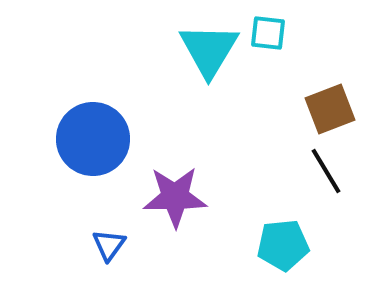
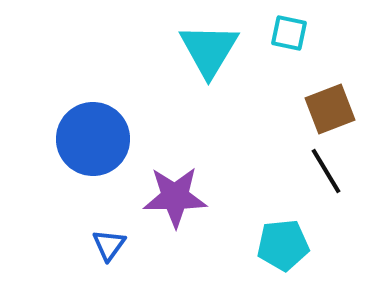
cyan square: moved 21 px right; rotated 6 degrees clockwise
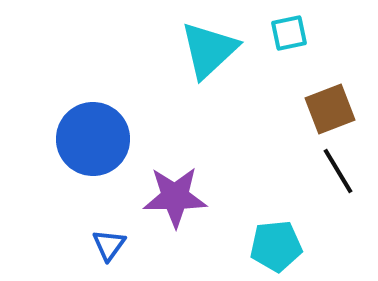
cyan square: rotated 24 degrees counterclockwise
cyan triangle: rotated 16 degrees clockwise
black line: moved 12 px right
cyan pentagon: moved 7 px left, 1 px down
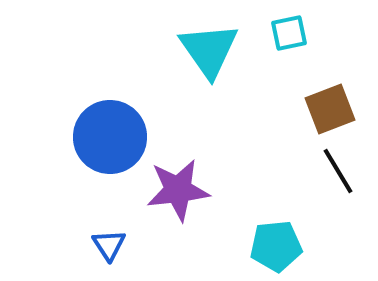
cyan triangle: rotated 22 degrees counterclockwise
blue circle: moved 17 px right, 2 px up
purple star: moved 3 px right, 7 px up; rotated 6 degrees counterclockwise
blue triangle: rotated 9 degrees counterclockwise
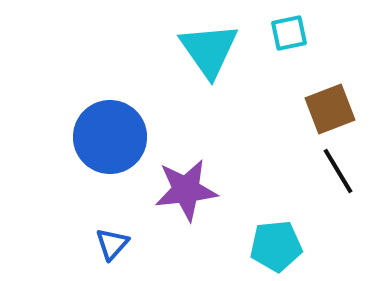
purple star: moved 8 px right
blue triangle: moved 3 px right, 1 px up; rotated 15 degrees clockwise
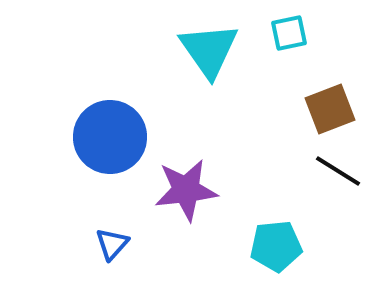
black line: rotated 27 degrees counterclockwise
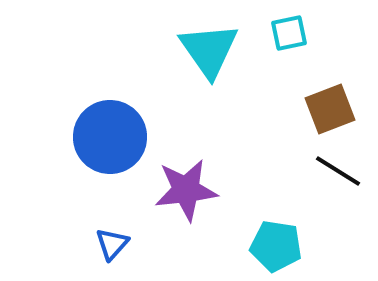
cyan pentagon: rotated 15 degrees clockwise
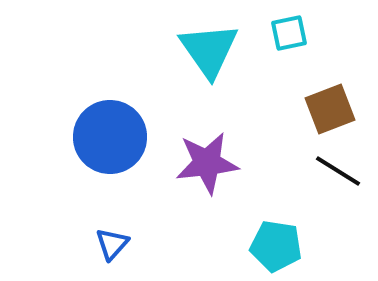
purple star: moved 21 px right, 27 px up
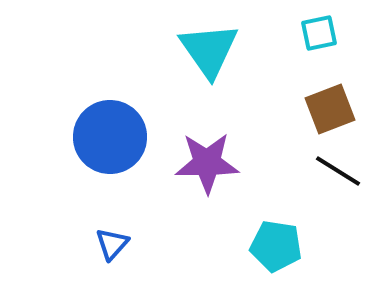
cyan square: moved 30 px right
purple star: rotated 6 degrees clockwise
